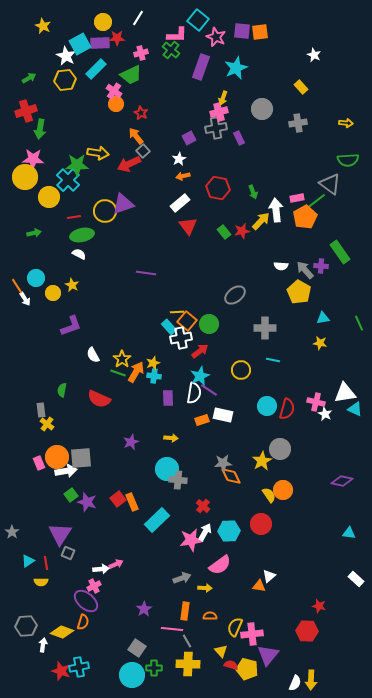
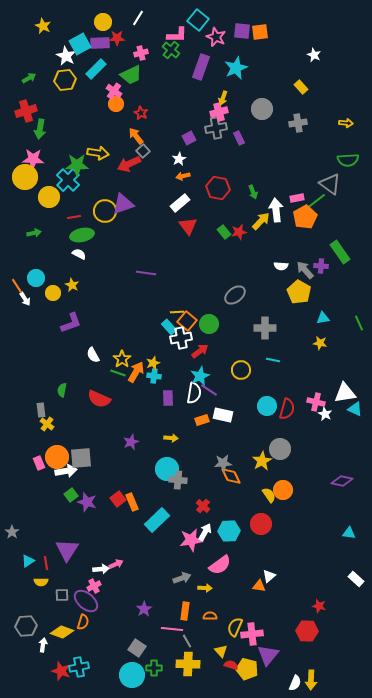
red star at (242, 231): moved 3 px left, 1 px down
purple L-shape at (71, 326): moved 3 px up
purple triangle at (60, 534): moved 7 px right, 16 px down
gray square at (68, 553): moved 6 px left, 42 px down; rotated 24 degrees counterclockwise
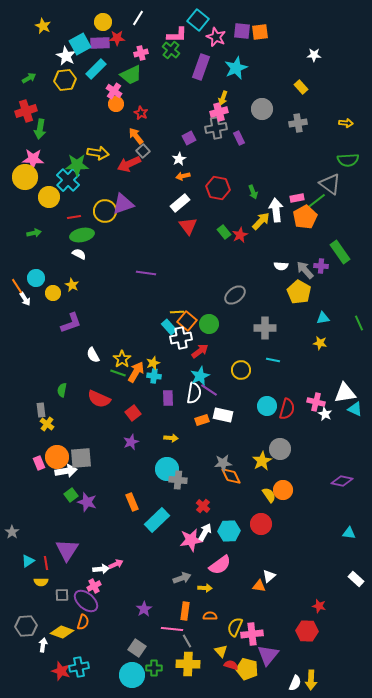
white star at (314, 55): rotated 24 degrees counterclockwise
red star at (239, 232): moved 1 px right, 3 px down; rotated 14 degrees counterclockwise
red square at (118, 499): moved 15 px right, 86 px up
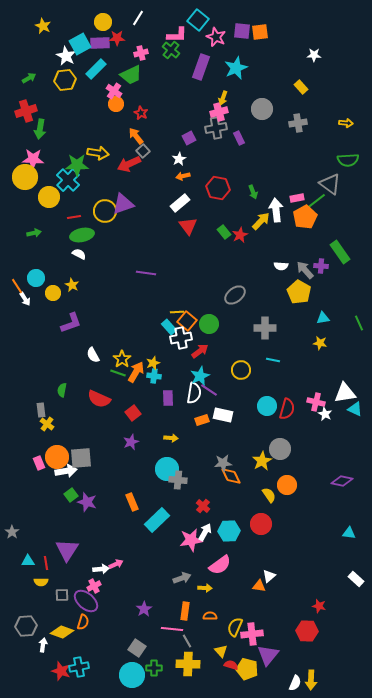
orange circle at (283, 490): moved 4 px right, 5 px up
cyan triangle at (28, 561): rotated 32 degrees clockwise
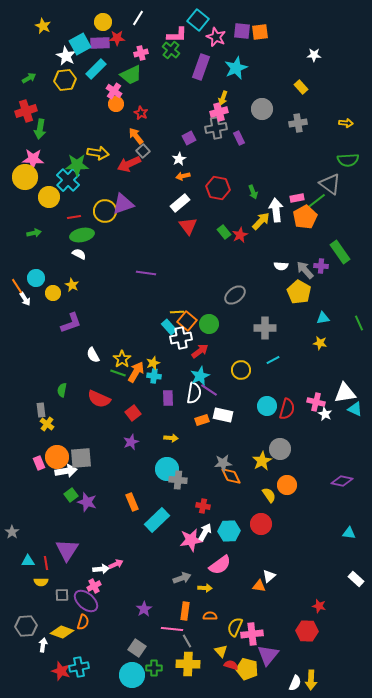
cyan line at (273, 360): rotated 40 degrees counterclockwise
red cross at (203, 506): rotated 32 degrees counterclockwise
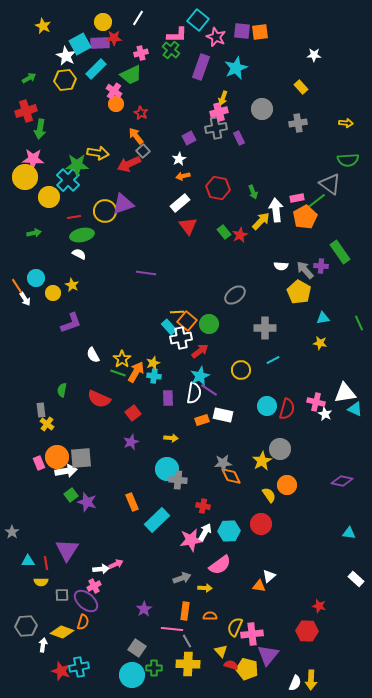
red star at (117, 38): moved 3 px left
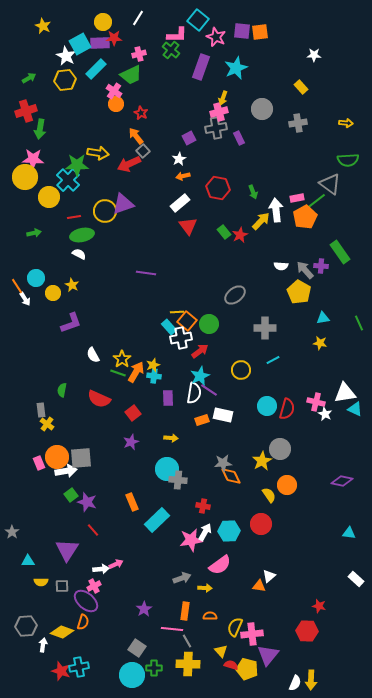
pink cross at (141, 53): moved 2 px left, 1 px down
yellow star at (153, 363): moved 2 px down
red line at (46, 563): moved 47 px right, 33 px up; rotated 32 degrees counterclockwise
gray square at (62, 595): moved 9 px up
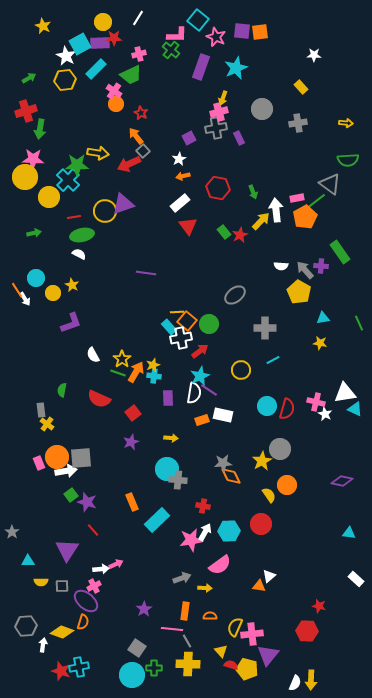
orange line at (17, 286): moved 4 px down
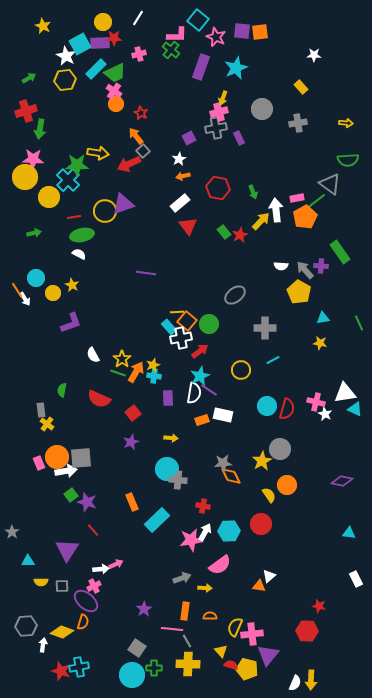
green trapezoid at (131, 75): moved 16 px left, 2 px up
white rectangle at (356, 579): rotated 21 degrees clockwise
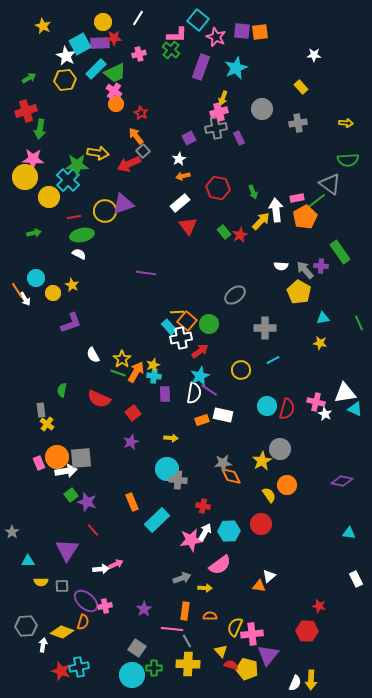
purple rectangle at (168, 398): moved 3 px left, 4 px up
pink cross at (94, 586): moved 11 px right, 20 px down; rotated 16 degrees clockwise
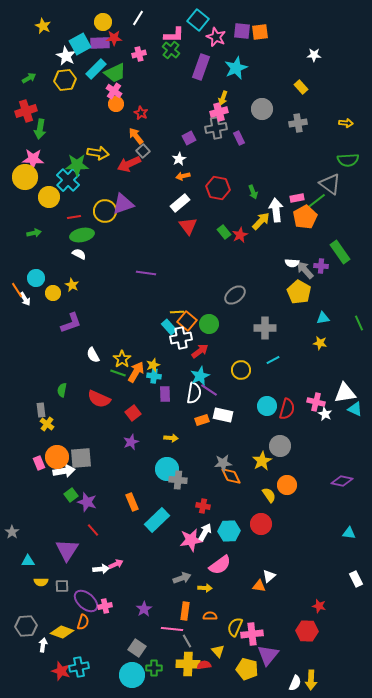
pink L-shape at (177, 35): moved 3 px left
white semicircle at (281, 266): moved 11 px right, 3 px up
gray circle at (280, 449): moved 3 px up
white arrow at (66, 471): moved 2 px left
yellow triangle at (221, 651): moved 3 px left
red semicircle at (231, 665): moved 27 px left; rotated 24 degrees counterclockwise
